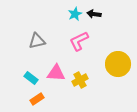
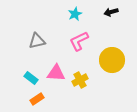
black arrow: moved 17 px right, 2 px up; rotated 24 degrees counterclockwise
yellow circle: moved 6 px left, 4 px up
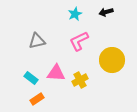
black arrow: moved 5 px left
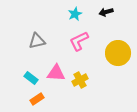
yellow circle: moved 6 px right, 7 px up
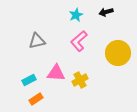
cyan star: moved 1 px right, 1 px down
pink L-shape: rotated 15 degrees counterclockwise
cyan rectangle: moved 2 px left, 2 px down; rotated 64 degrees counterclockwise
orange rectangle: moved 1 px left
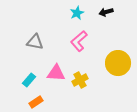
cyan star: moved 1 px right, 2 px up
gray triangle: moved 2 px left, 1 px down; rotated 24 degrees clockwise
yellow circle: moved 10 px down
cyan rectangle: rotated 24 degrees counterclockwise
orange rectangle: moved 3 px down
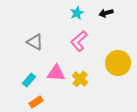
black arrow: moved 1 px down
gray triangle: rotated 18 degrees clockwise
yellow cross: moved 1 px up; rotated 21 degrees counterclockwise
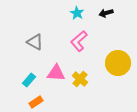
cyan star: rotated 16 degrees counterclockwise
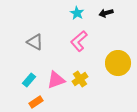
pink triangle: moved 7 px down; rotated 24 degrees counterclockwise
yellow cross: rotated 14 degrees clockwise
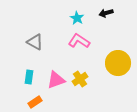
cyan star: moved 5 px down
pink L-shape: rotated 75 degrees clockwise
cyan rectangle: moved 3 px up; rotated 32 degrees counterclockwise
orange rectangle: moved 1 px left
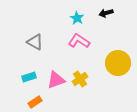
cyan rectangle: rotated 64 degrees clockwise
